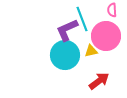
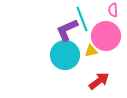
pink semicircle: moved 1 px right
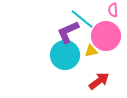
cyan line: rotated 30 degrees counterclockwise
purple L-shape: moved 1 px right, 2 px down
